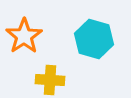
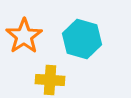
cyan hexagon: moved 12 px left
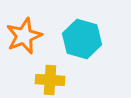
orange star: rotated 12 degrees clockwise
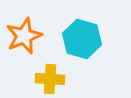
yellow cross: moved 1 px up
